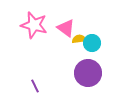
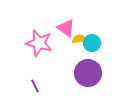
pink star: moved 5 px right, 18 px down
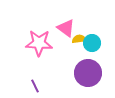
pink star: rotated 12 degrees counterclockwise
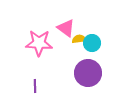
purple line: rotated 24 degrees clockwise
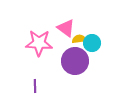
purple circle: moved 13 px left, 12 px up
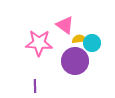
pink triangle: moved 1 px left, 3 px up
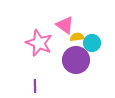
yellow semicircle: moved 2 px left, 2 px up
pink star: rotated 20 degrees clockwise
purple circle: moved 1 px right, 1 px up
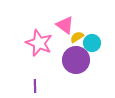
yellow semicircle: rotated 24 degrees counterclockwise
